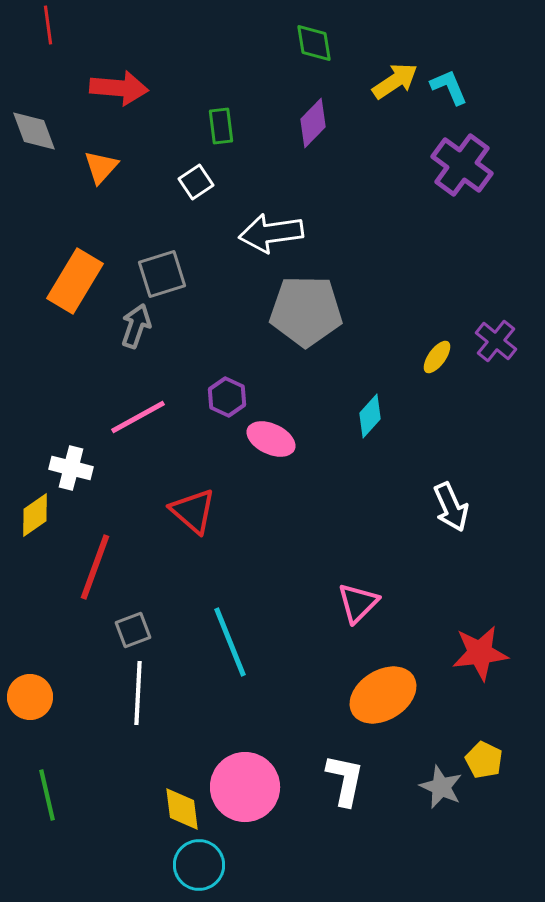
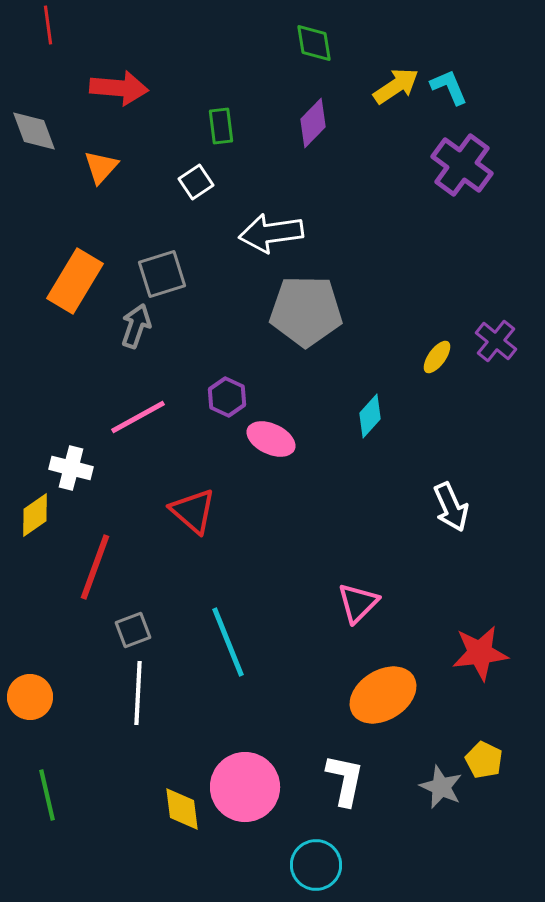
yellow arrow at (395, 81): moved 1 px right, 5 px down
cyan line at (230, 642): moved 2 px left
cyan circle at (199, 865): moved 117 px right
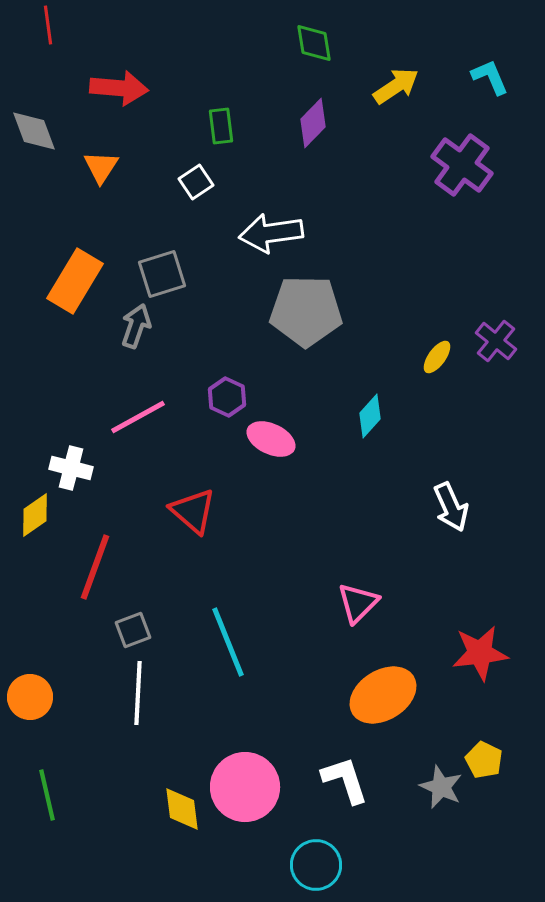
cyan L-shape at (449, 87): moved 41 px right, 10 px up
orange triangle at (101, 167): rotated 9 degrees counterclockwise
white L-shape at (345, 780): rotated 30 degrees counterclockwise
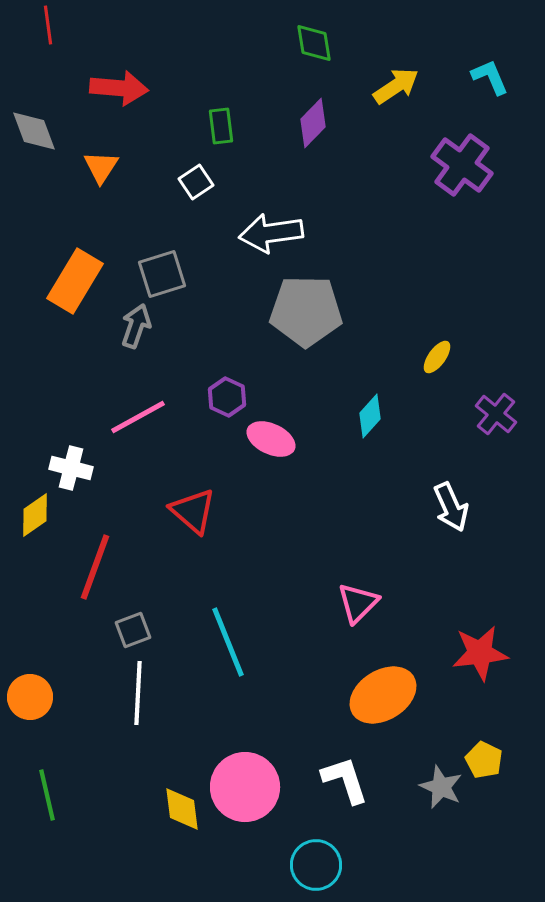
purple cross at (496, 341): moved 73 px down
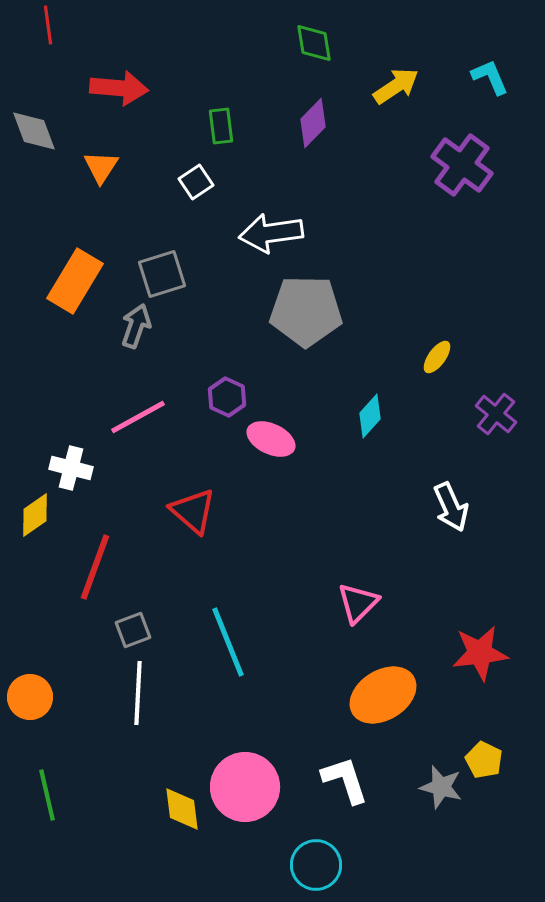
gray star at (441, 787): rotated 9 degrees counterclockwise
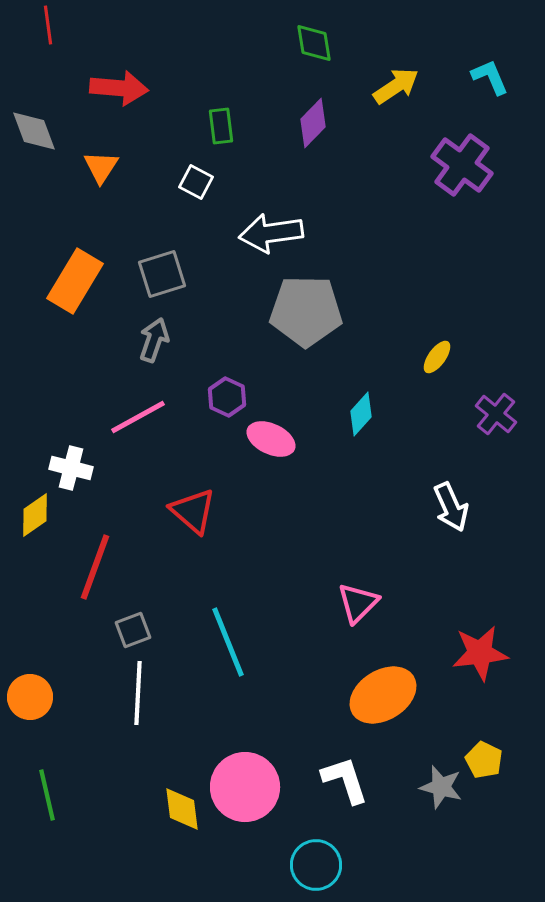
white square at (196, 182): rotated 28 degrees counterclockwise
gray arrow at (136, 326): moved 18 px right, 14 px down
cyan diamond at (370, 416): moved 9 px left, 2 px up
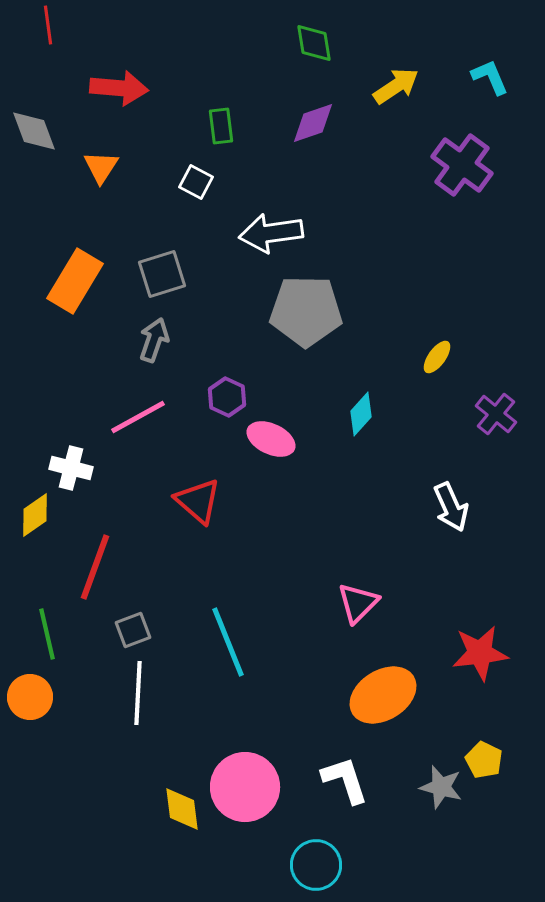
purple diamond at (313, 123): rotated 27 degrees clockwise
red triangle at (193, 511): moved 5 px right, 10 px up
green line at (47, 795): moved 161 px up
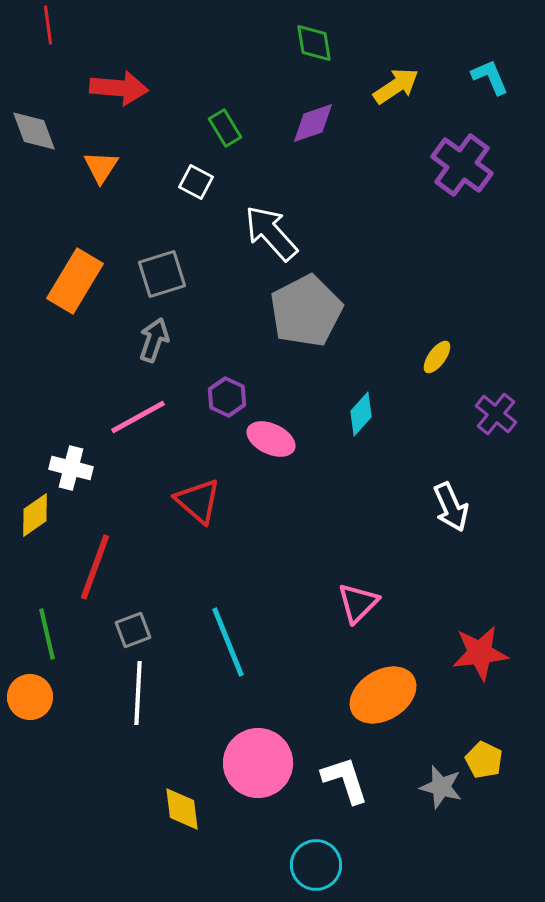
green rectangle at (221, 126): moved 4 px right, 2 px down; rotated 24 degrees counterclockwise
white arrow at (271, 233): rotated 56 degrees clockwise
gray pentagon at (306, 311): rotated 28 degrees counterclockwise
pink circle at (245, 787): moved 13 px right, 24 px up
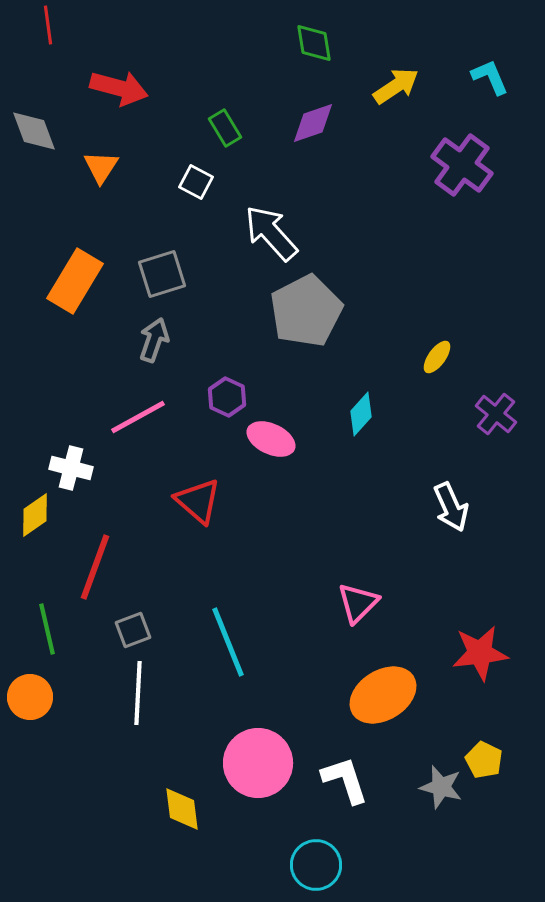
red arrow at (119, 88): rotated 10 degrees clockwise
green line at (47, 634): moved 5 px up
